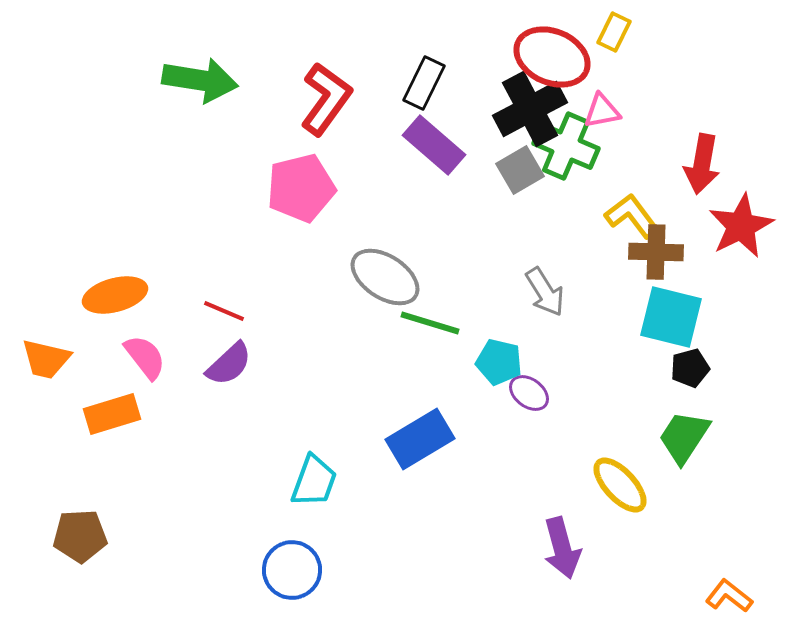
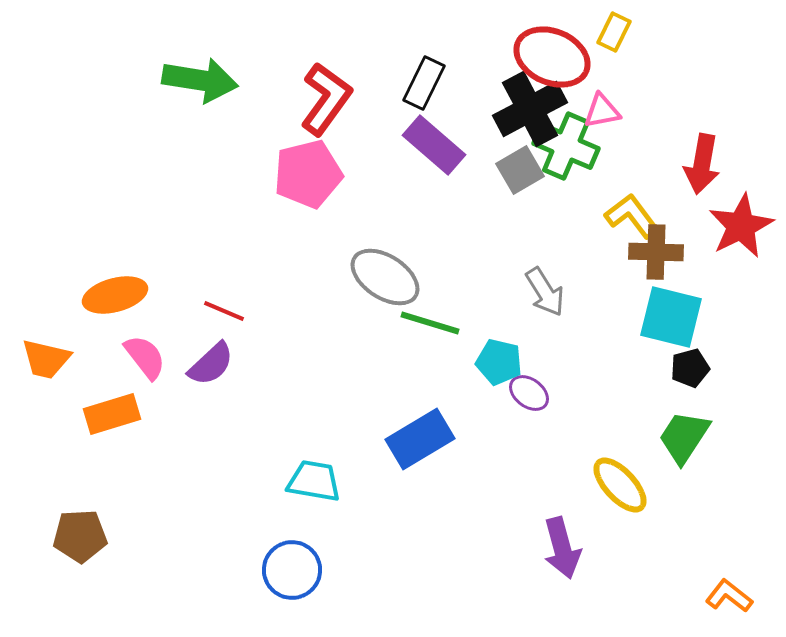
pink pentagon: moved 7 px right, 14 px up
purple semicircle: moved 18 px left
cyan trapezoid: rotated 100 degrees counterclockwise
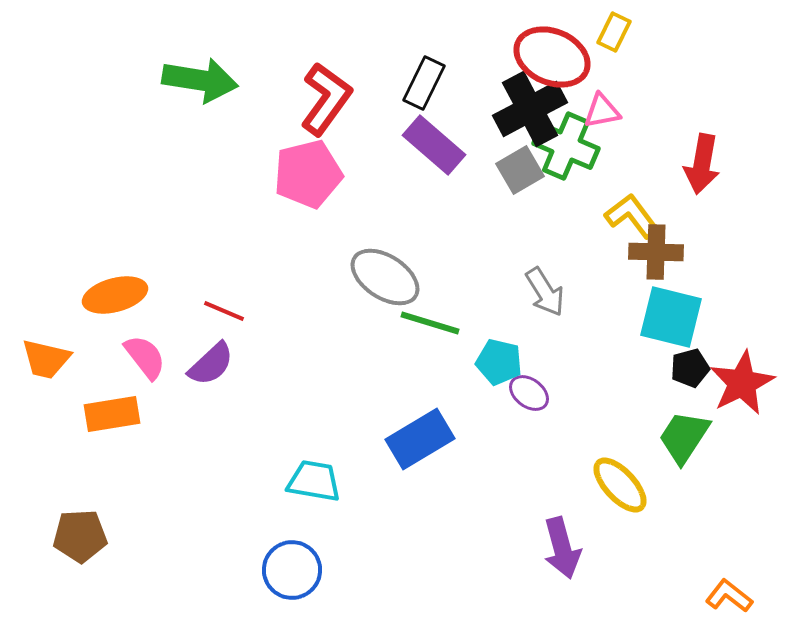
red star: moved 1 px right, 157 px down
orange rectangle: rotated 8 degrees clockwise
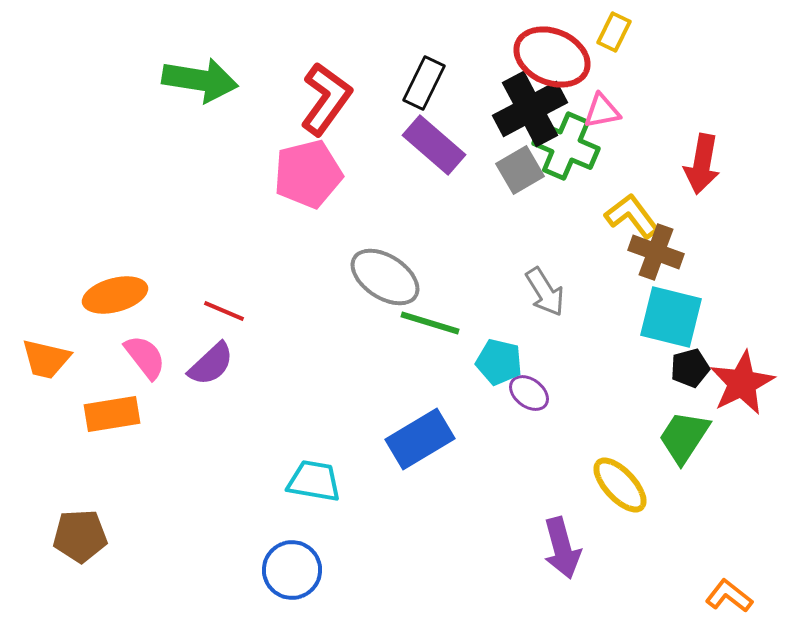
brown cross: rotated 18 degrees clockwise
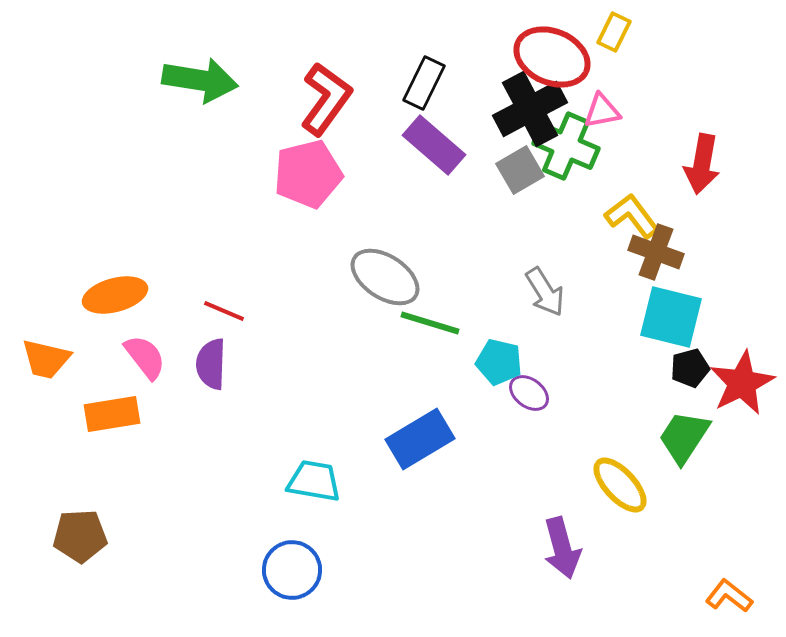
purple semicircle: rotated 135 degrees clockwise
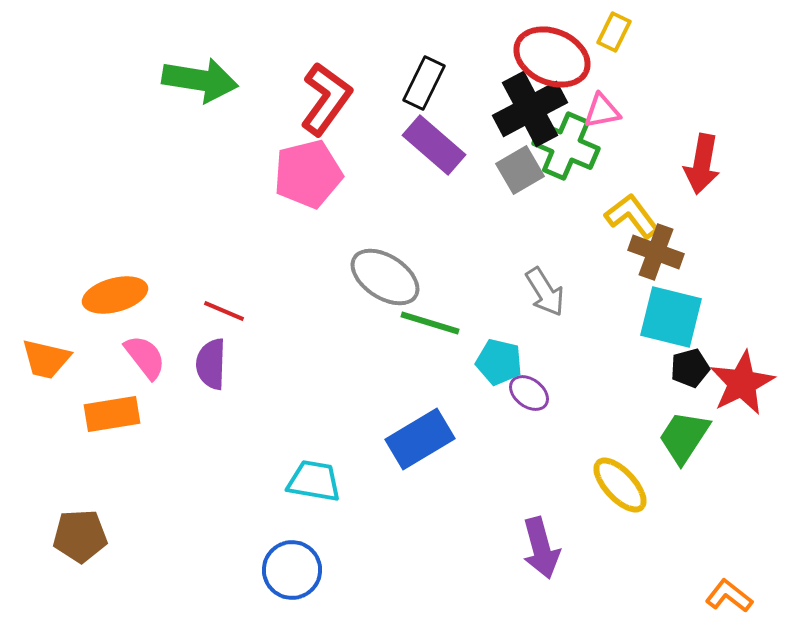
purple arrow: moved 21 px left
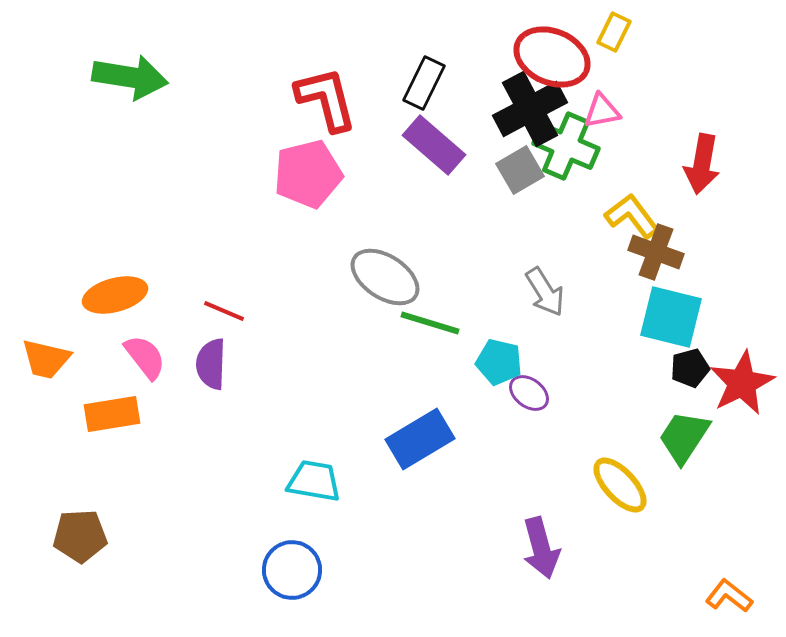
green arrow: moved 70 px left, 3 px up
red L-shape: rotated 50 degrees counterclockwise
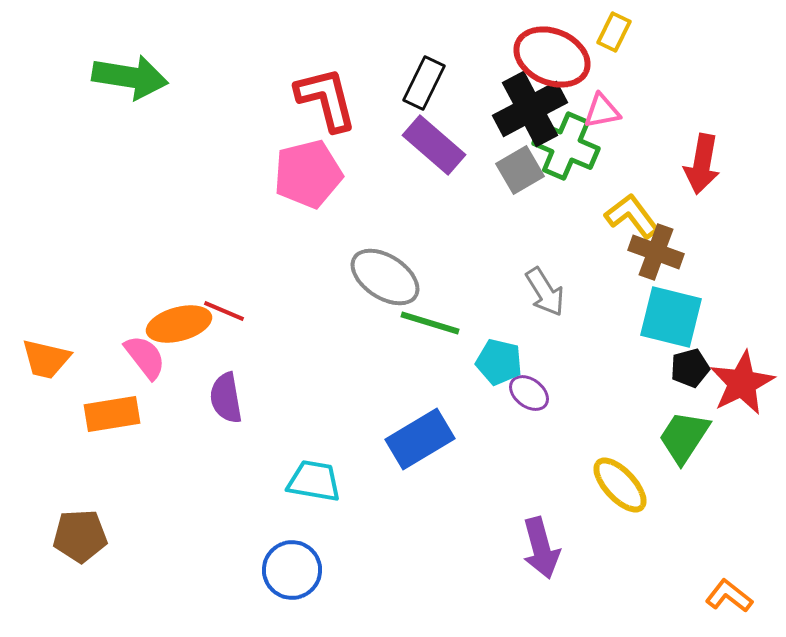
orange ellipse: moved 64 px right, 29 px down
purple semicircle: moved 15 px right, 34 px down; rotated 12 degrees counterclockwise
